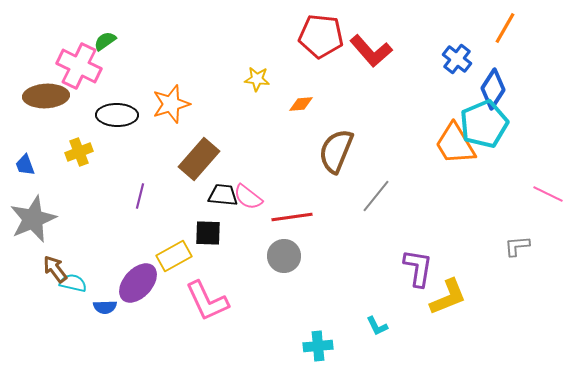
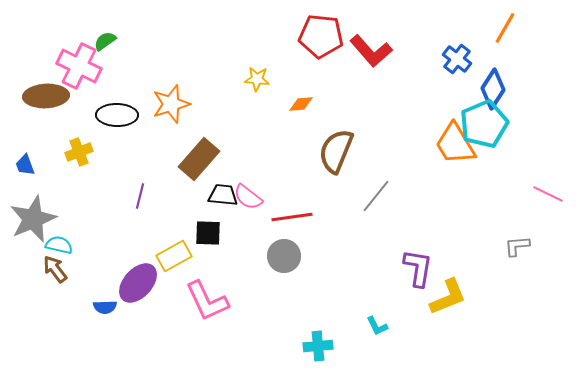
cyan semicircle: moved 14 px left, 38 px up
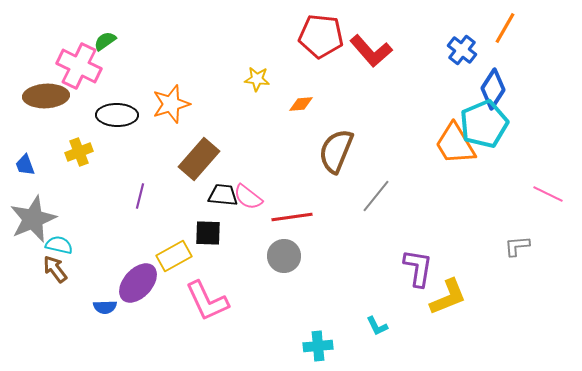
blue cross: moved 5 px right, 9 px up
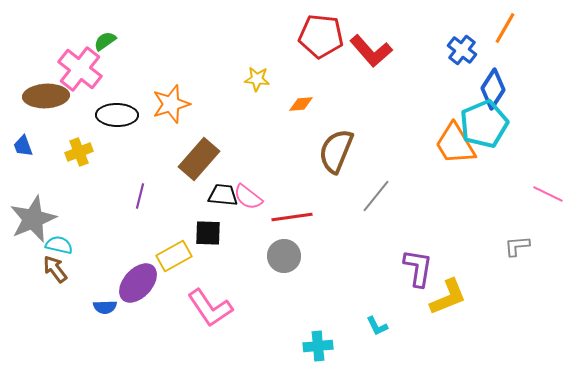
pink cross: moved 1 px right, 3 px down; rotated 12 degrees clockwise
blue trapezoid: moved 2 px left, 19 px up
pink L-shape: moved 3 px right, 7 px down; rotated 9 degrees counterclockwise
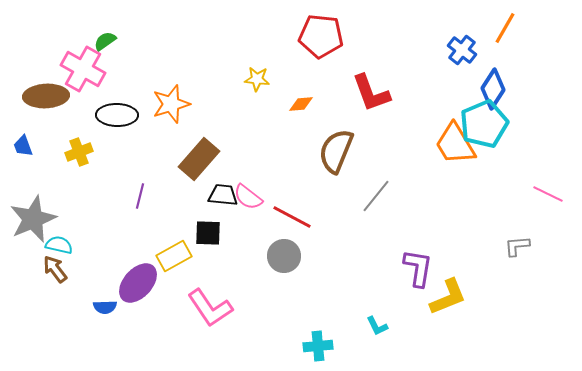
red L-shape: moved 42 px down; rotated 21 degrees clockwise
pink cross: moved 3 px right; rotated 9 degrees counterclockwise
red line: rotated 36 degrees clockwise
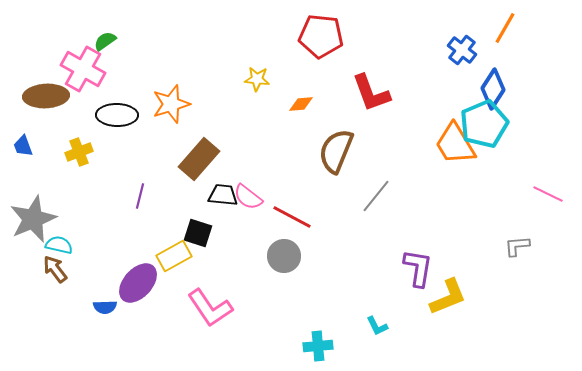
black square: moved 10 px left; rotated 16 degrees clockwise
